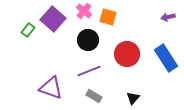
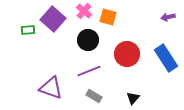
green rectangle: rotated 48 degrees clockwise
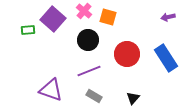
purple triangle: moved 2 px down
